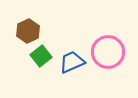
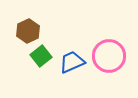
pink circle: moved 1 px right, 4 px down
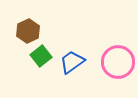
pink circle: moved 9 px right, 6 px down
blue trapezoid: rotated 12 degrees counterclockwise
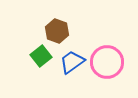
brown hexagon: moved 29 px right; rotated 15 degrees counterclockwise
pink circle: moved 11 px left
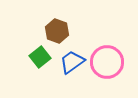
green square: moved 1 px left, 1 px down
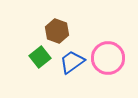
pink circle: moved 1 px right, 4 px up
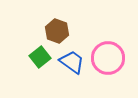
blue trapezoid: rotated 72 degrees clockwise
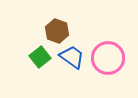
blue trapezoid: moved 5 px up
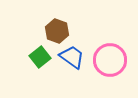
pink circle: moved 2 px right, 2 px down
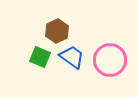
brown hexagon: rotated 15 degrees clockwise
green square: rotated 30 degrees counterclockwise
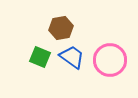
brown hexagon: moved 4 px right, 3 px up; rotated 15 degrees clockwise
